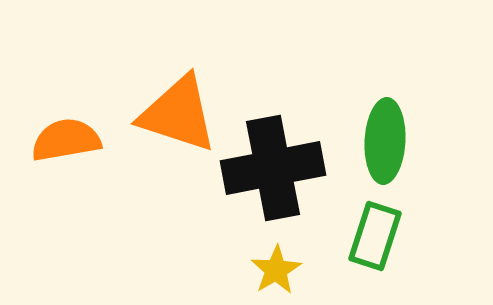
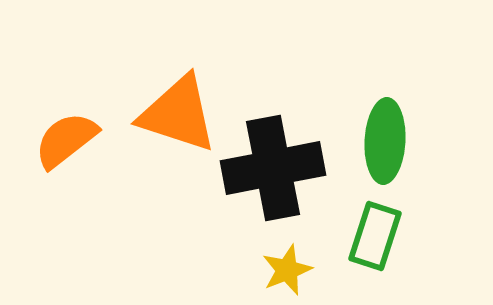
orange semicircle: rotated 28 degrees counterclockwise
yellow star: moved 11 px right; rotated 9 degrees clockwise
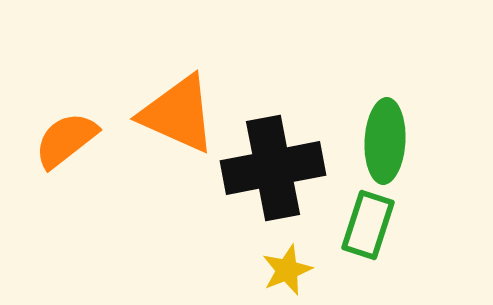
orange triangle: rotated 6 degrees clockwise
green rectangle: moved 7 px left, 11 px up
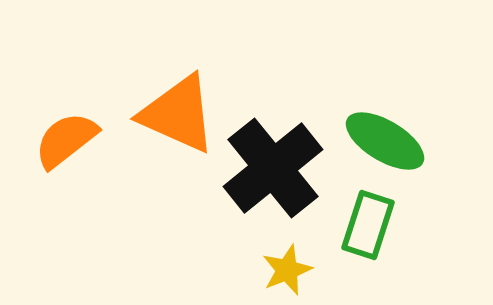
green ellipse: rotated 62 degrees counterclockwise
black cross: rotated 28 degrees counterclockwise
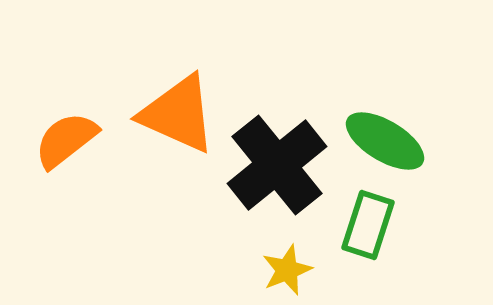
black cross: moved 4 px right, 3 px up
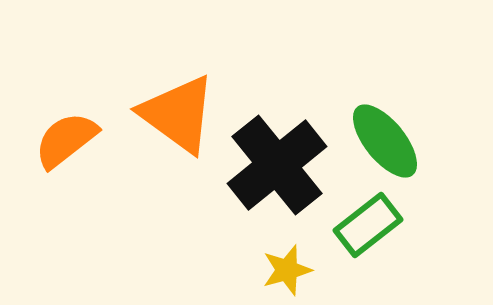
orange triangle: rotated 12 degrees clockwise
green ellipse: rotated 20 degrees clockwise
green rectangle: rotated 34 degrees clockwise
yellow star: rotated 6 degrees clockwise
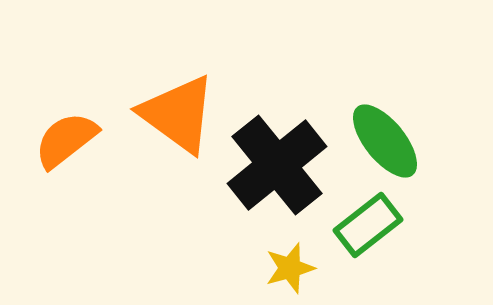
yellow star: moved 3 px right, 2 px up
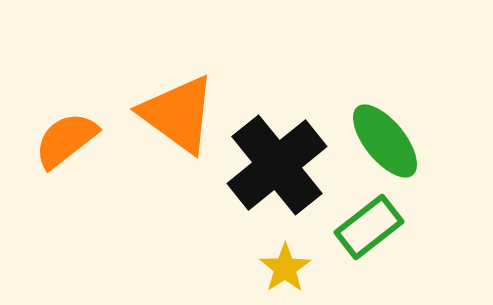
green rectangle: moved 1 px right, 2 px down
yellow star: moved 5 px left; rotated 18 degrees counterclockwise
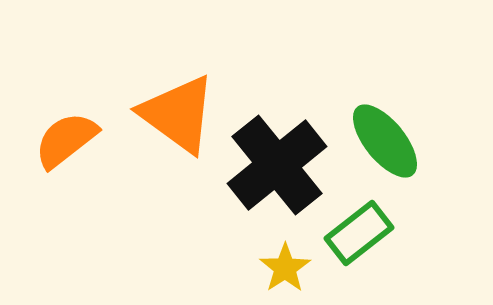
green rectangle: moved 10 px left, 6 px down
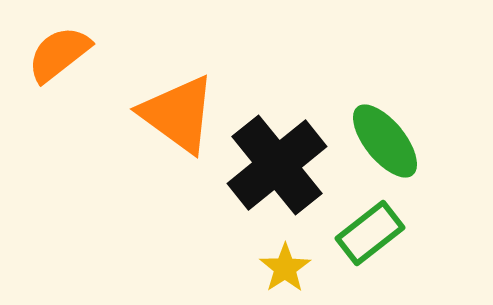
orange semicircle: moved 7 px left, 86 px up
green rectangle: moved 11 px right
